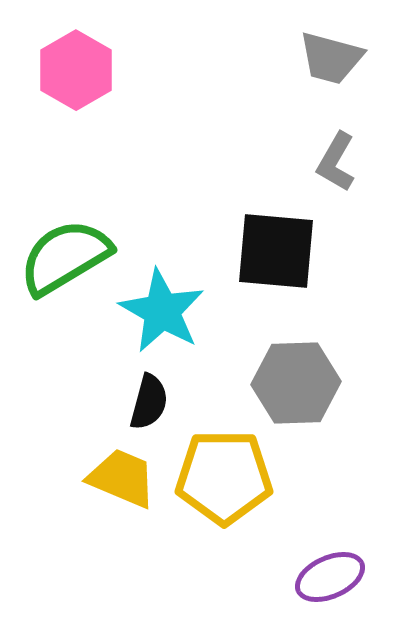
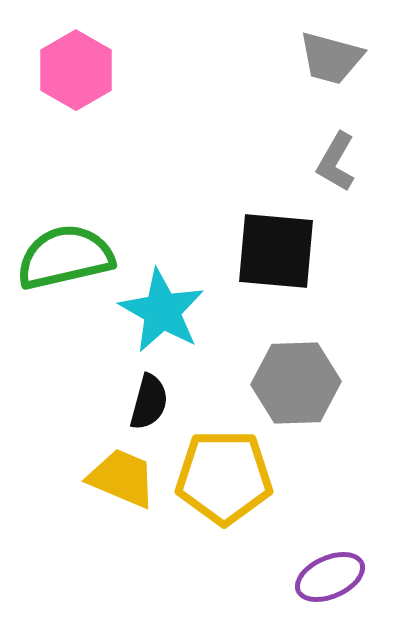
green semicircle: rotated 18 degrees clockwise
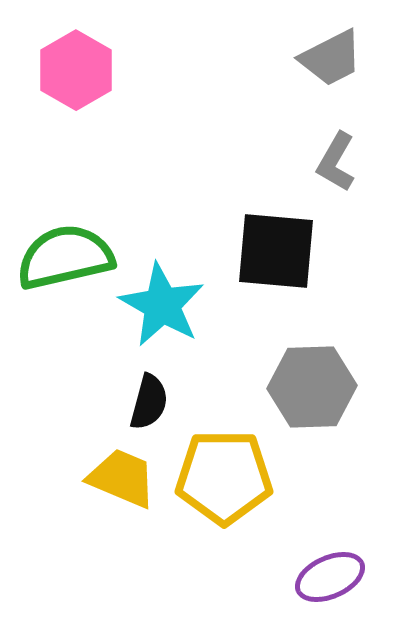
gray trapezoid: rotated 42 degrees counterclockwise
cyan star: moved 6 px up
gray hexagon: moved 16 px right, 4 px down
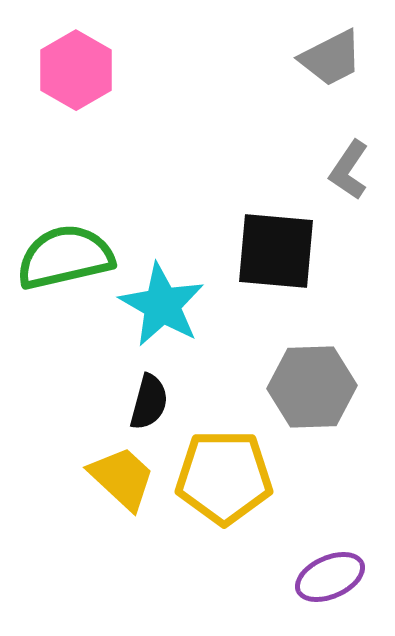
gray L-shape: moved 13 px right, 8 px down; rotated 4 degrees clockwise
yellow trapezoid: rotated 20 degrees clockwise
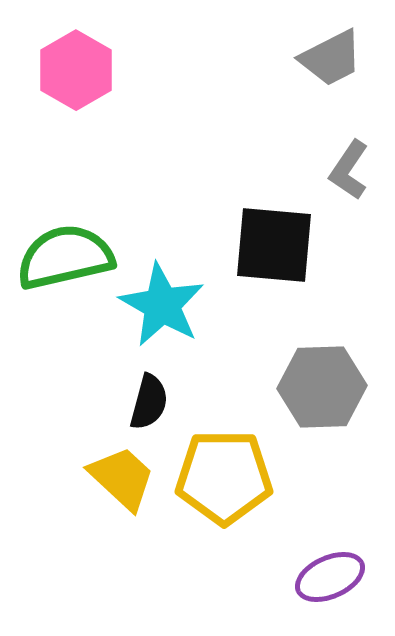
black square: moved 2 px left, 6 px up
gray hexagon: moved 10 px right
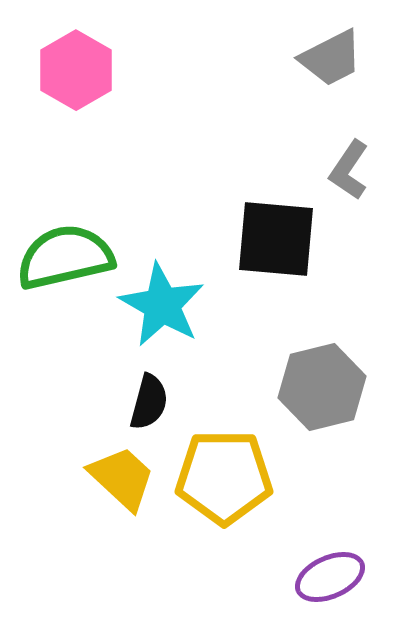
black square: moved 2 px right, 6 px up
gray hexagon: rotated 12 degrees counterclockwise
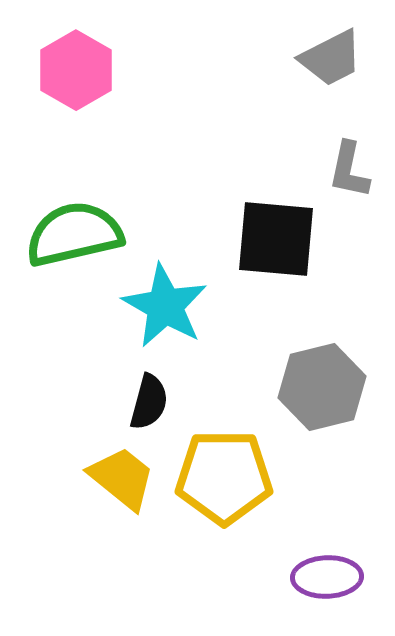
gray L-shape: rotated 22 degrees counterclockwise
green semicircle: moved 9 px right, 23 px up
cyan star: moved 3 px right, 1 px down
yellow trapezoid: rotated 4 degrees counterclockwise
purple ellipse: moved 3 px left; rotated 22 degrees clockwise
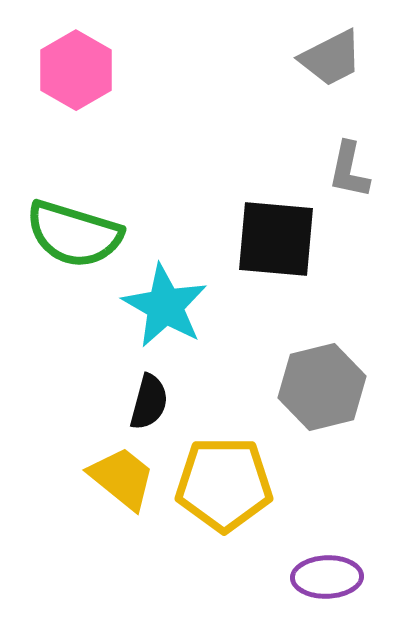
green semicircle: rotated 150 degrees counterclockwise
yellow pentagon: moved 7 px down
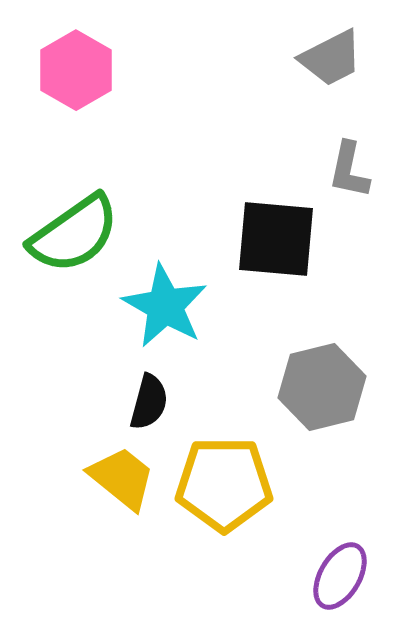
green semicircle: rotated 52 degrees counterclockwise
purple ellipse: moved 13 px right, 1 px up; rotated 58 degrees counterclockwise
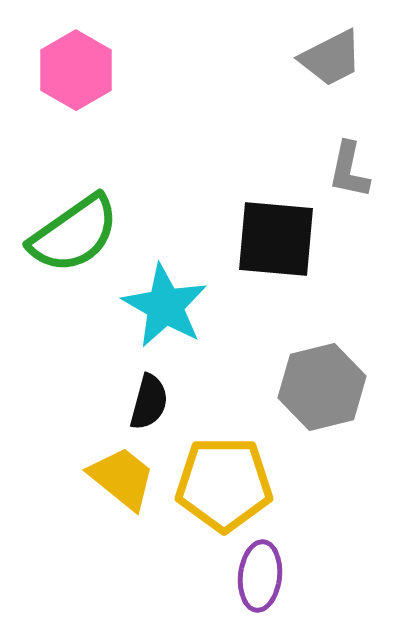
purple ellipse: moved 80 px left; rotated 24 degrees counterclockwise
